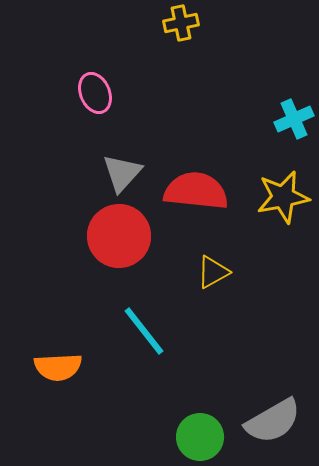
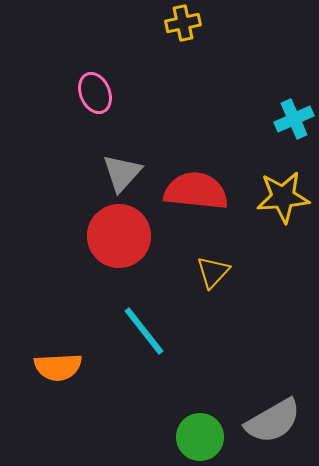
yellow cross: moved 2 px right
yellow star: rotated 6 degrees clockwise
yellow triangle: rotated 18 degrees counterclockwise
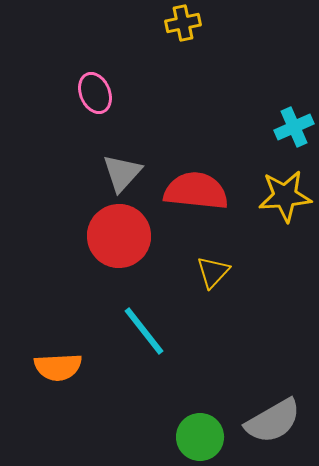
cyan cross: moved 8 px down
yellow star: moved 2 px right, 1 px up
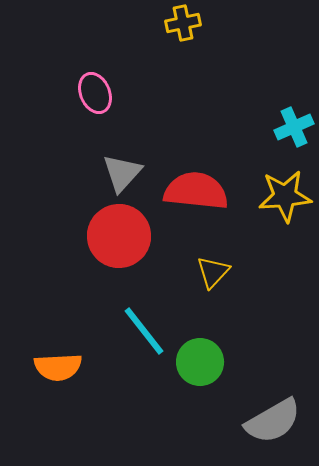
green circle: moved 75 px up
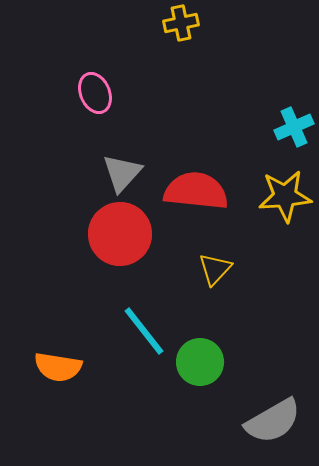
yellow cross: moved 2 px left
red circle: moved 1 px right, 2 px up
yellow triangle: moved 2 px right, 3 px up
orange semicircle: rotated 12 degrees clockwise
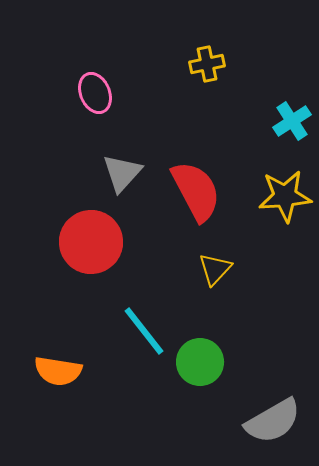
yellow cross: moved 26 px right, 41 px down
cyan cross: moved 2 px left, 6 px up; rotated 9 degrees counterclockwise
red semicircle: rotated 56 degrees clockwise
red circle: moved 29 px left, 8 px down
orange semicircle: moved 4 px down
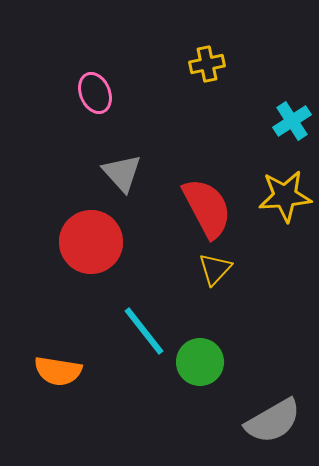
gray triangle: rotated 24 degrees counterclockwise
red semicircle: moved 11 px right, 17 px down
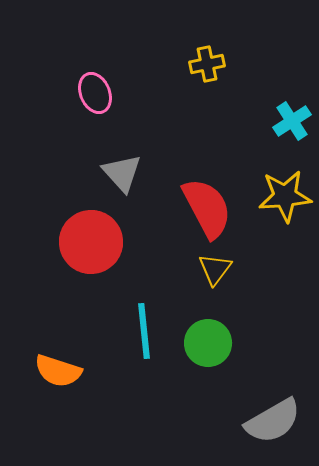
yellow triangle: rotated 6 degrees counterclockwise
cyan line: rotated 32 degrees clockwise
green circle: moved 8 px right, 19 px up
orange semicircle: rotated 9 degrees clockwise
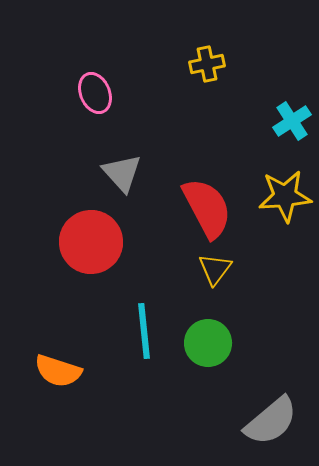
gray semicircle: moved 2 px left; rotated 10 degrees counterclockwise
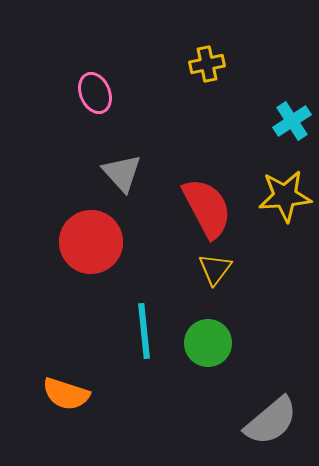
orange semicircle: moved 8 px right, 23 px down
